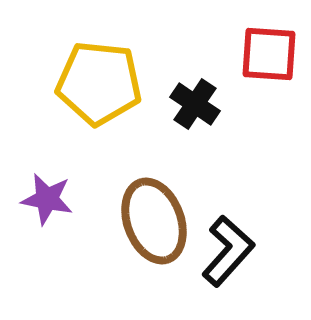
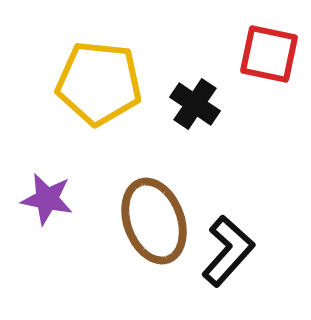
red square: rotated 8 degrees clockwise
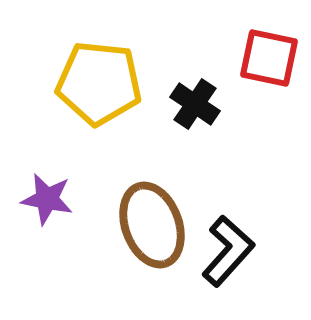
red square: moved 4 px down
brown ellipse: moved 2 px left, 4 px down
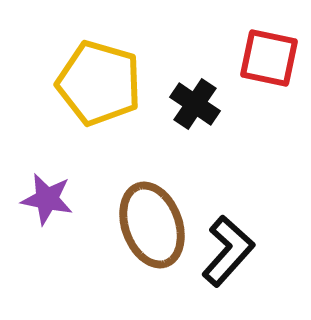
yellow pentagon: rotated 10 degrees clockwise
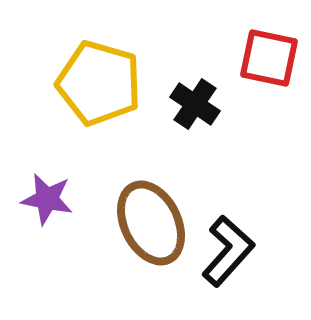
brown ellipse: moved 1 px left, 2 px up; rotated 6 degrees counterclockwise
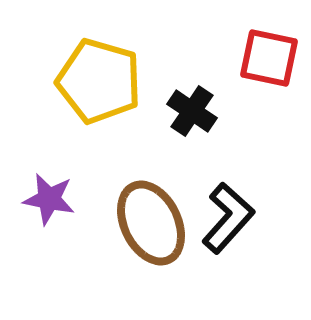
yellow pentagon: moved 2 px up
black cross: moved 3 px left, 7 px down
purple star: moved 2 px right
black L-shape: moved 33 px up
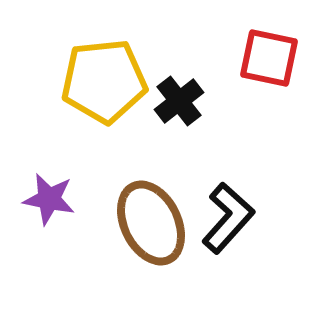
yellow pentagon: moved 5 px right; rotated 22 degrees counterclockwise
black cross: moved 13 px left, 10 px up; rotated 18 degrees clockwise
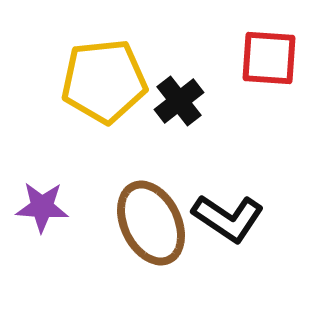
red square: rotated 8 degrees counterclockwise
purple star: moved 7 px left, 8 px down; rotated 8 degrees counterclockwise
black L-shape: rotated 82 degrees clockwise
